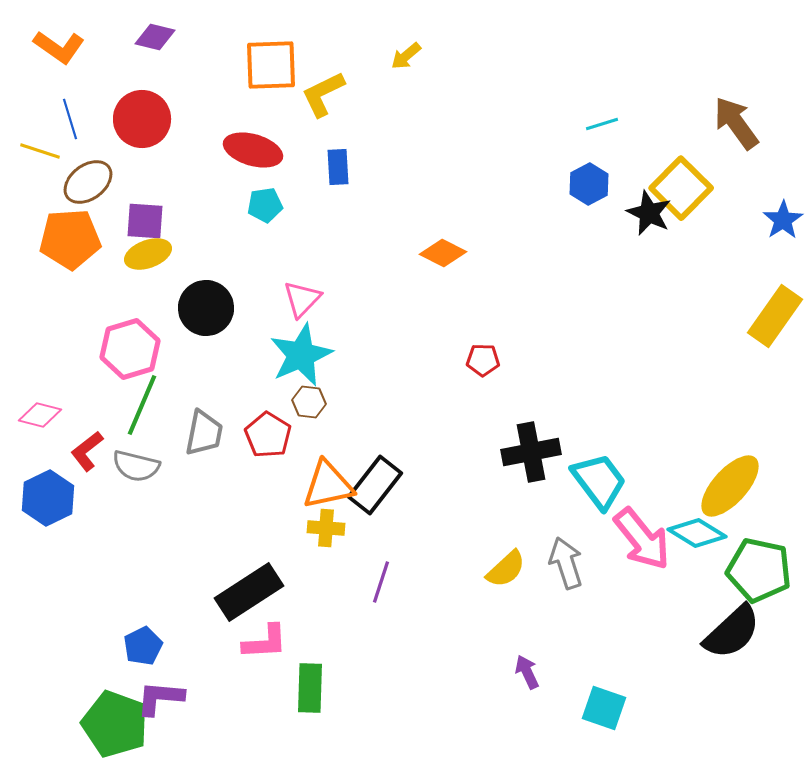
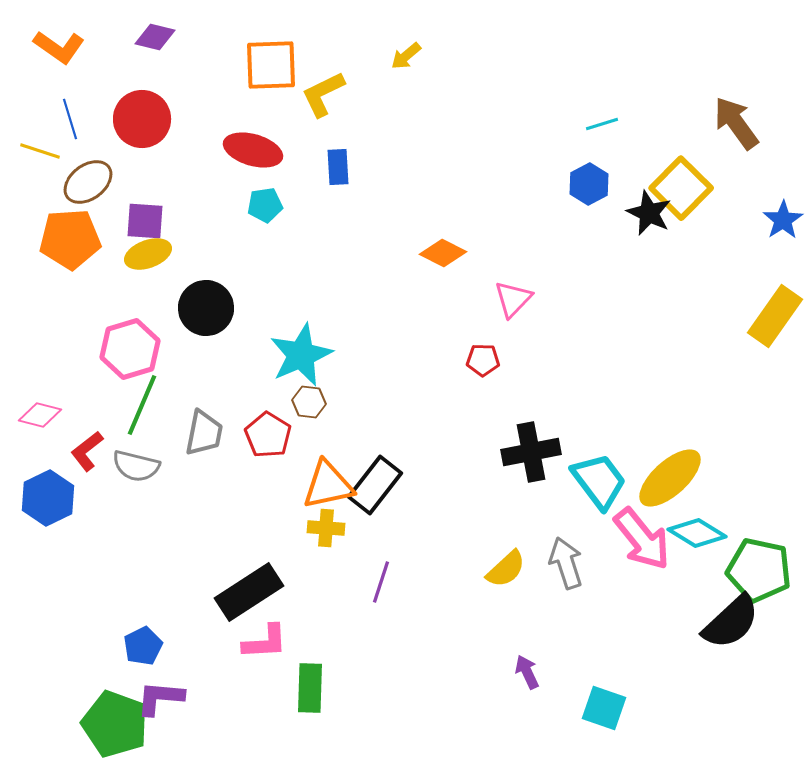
pink triangle at (302, 299): moved 211 px right
yellow ellipse at (730, 486): moved 60 px left, 8 px up; rotated 6 degrees clockwise
black semicircle at (732, 632): moved 1 px left, 10 px up
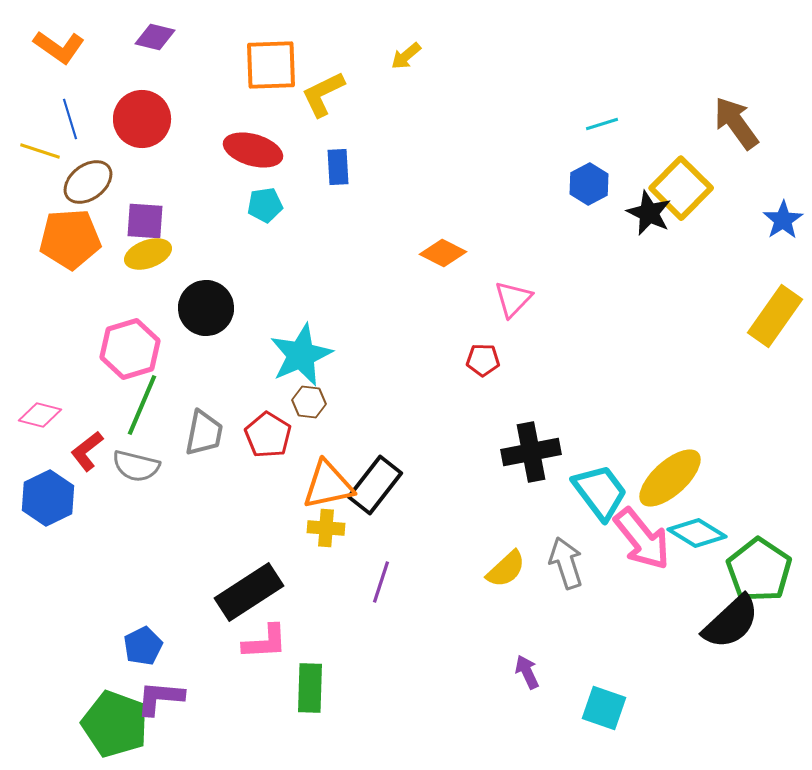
cyan trapezoid at (599, 481): moved 1 px right, 11 px down
green pentagon at (759, 570): rotated 22 degrees clockwise
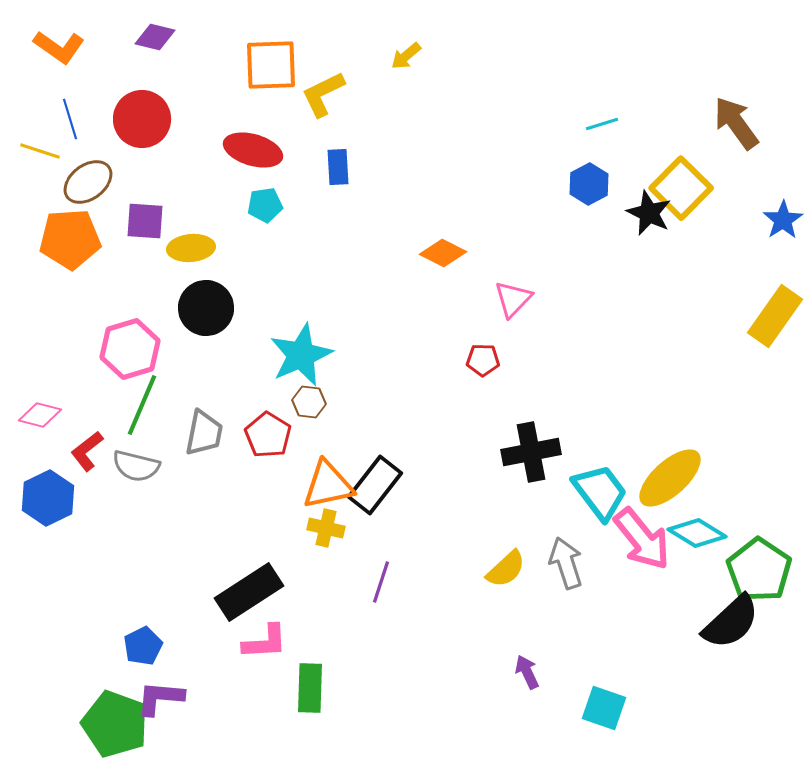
yellow ellipse at (148, 254): moved 43 px right, 6 px up; rotated 15 degrees clockwise
yellow cross at (326, 528): rotated 9 degrees clockwise
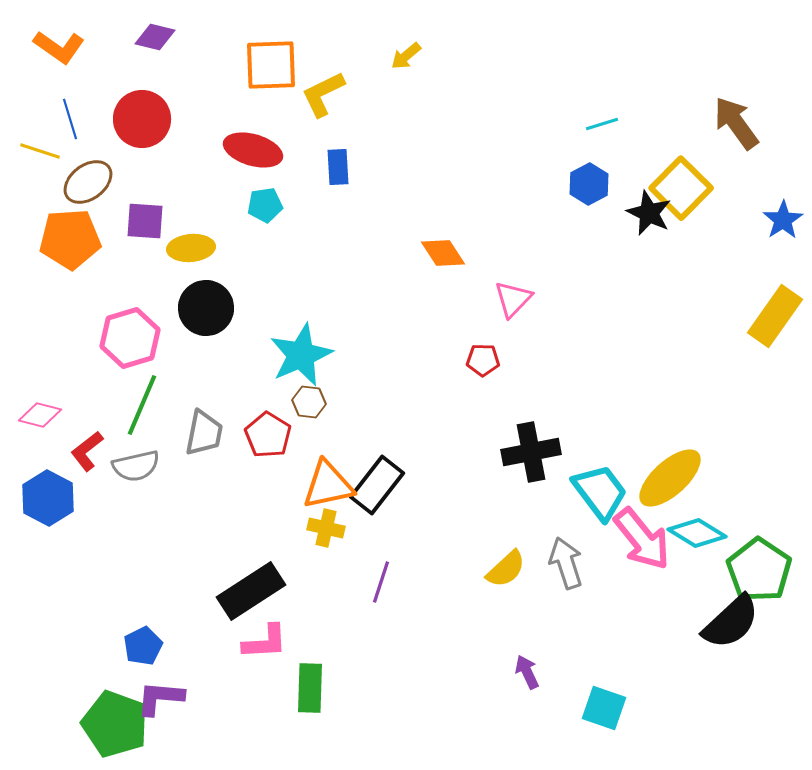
orange diamond at (443, 253): rotated 30 degrees clockwise
pink hexagon at (130, 349): moved 11 px up
gray semicircle at (136, 466): rotated 27 degrees counterclockwise
black rectangle at (375, 485): moved 2 px right
blue hexagon at (48, 498): rotated 6 degrees counterclockwise
black rectangle at (249, 592): moved 2 px right, 1 px up
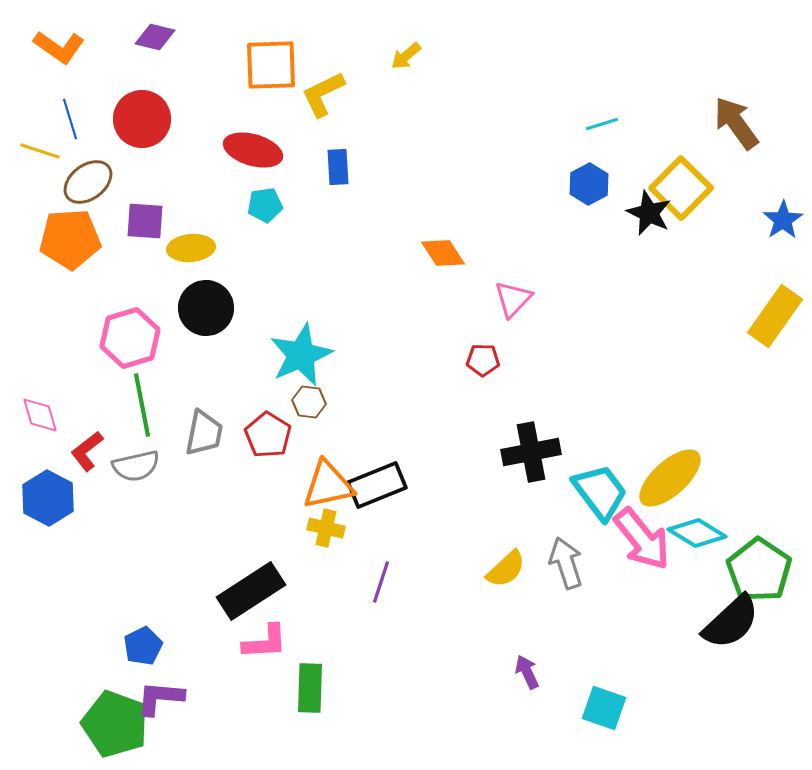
green line at (142, 405): rotated 34 degrees counterclockwise
pink diamond at (40, 415): rotated 60 degrees clockwise
black rectangle at (377, 485): rotated 30 degrees clockwise
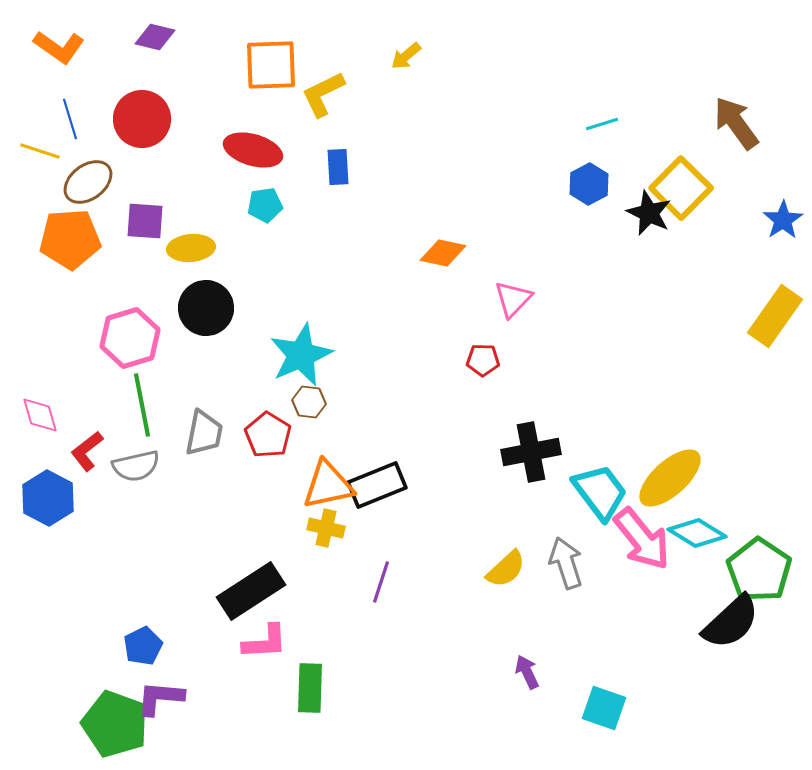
orange diamond at (443, 253): rotated 45 degrees counterclockwise
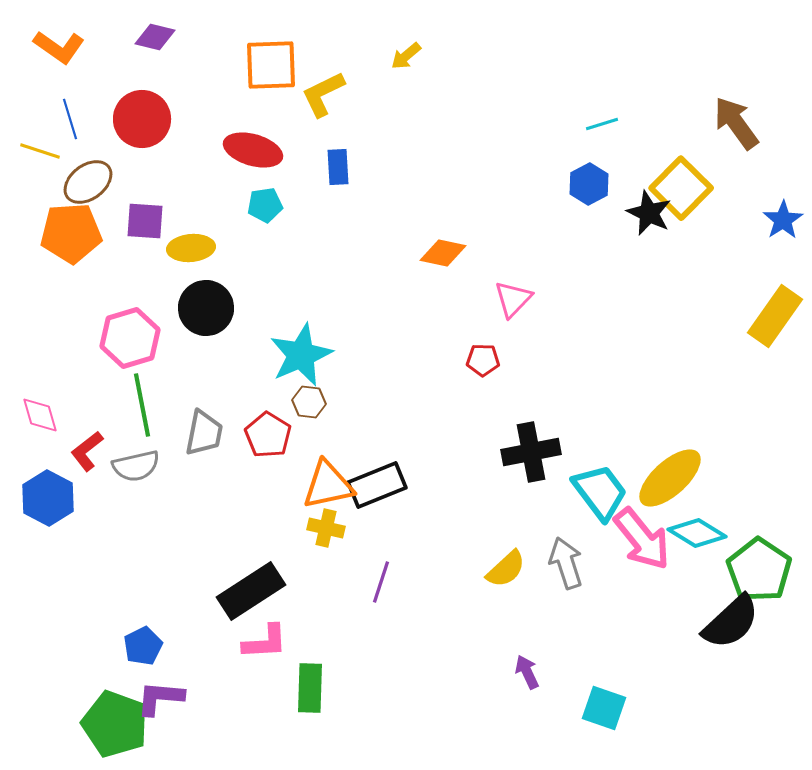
orange pentagon at (70, 239): moved 1 px right, 6 px up
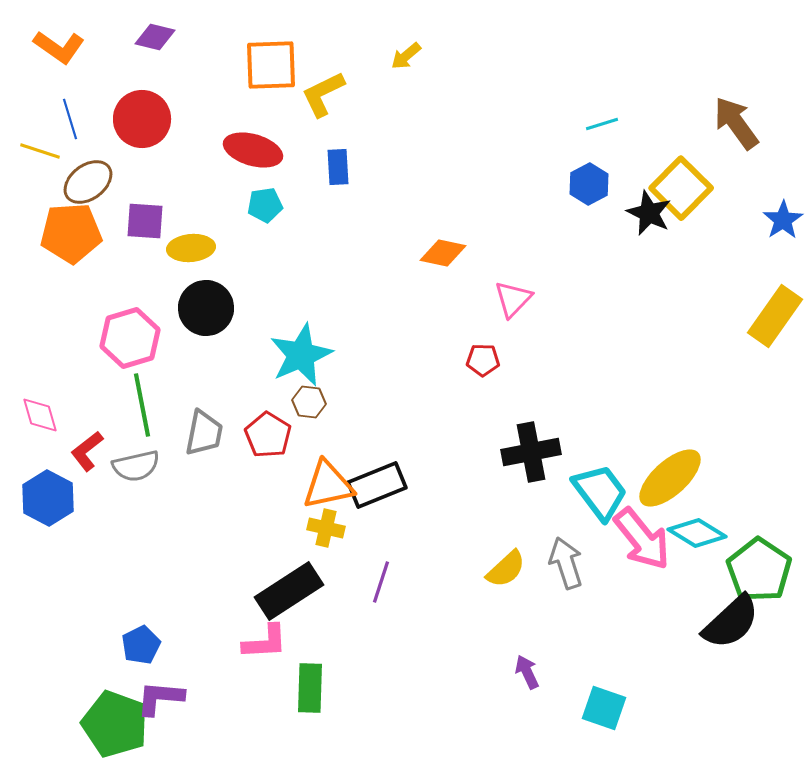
black rectangle at (251, 591): moved 38 px right
blue pentagon at (143, 646): moved 2 px left, 1 px up
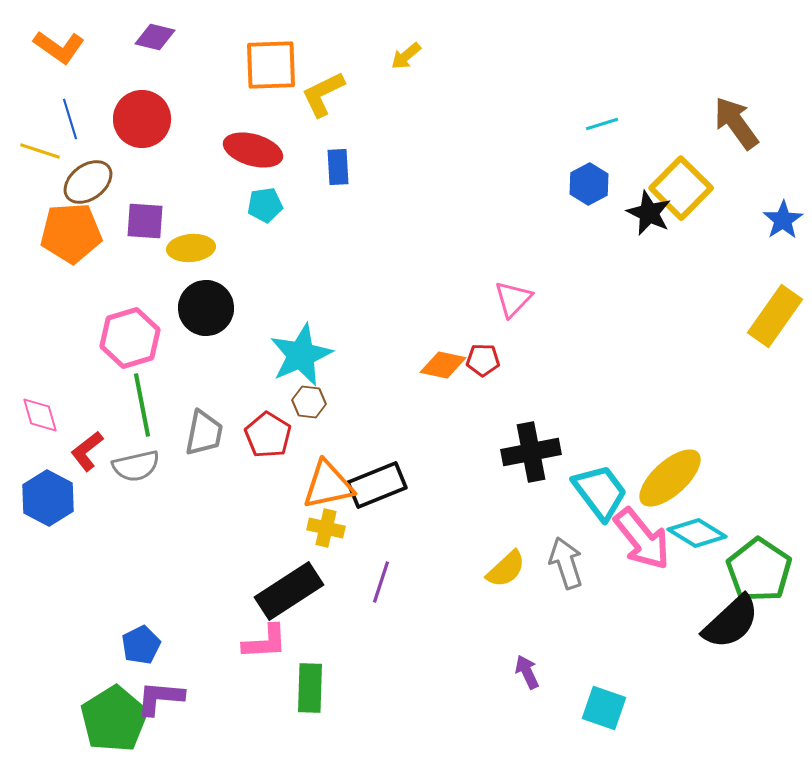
orange diamond at (443, 253): moved 112 px down
green pentagon at (115, 724): moved 1 px left, 5 px up; rotated 20 degrees clockwise
